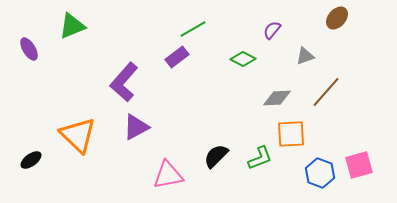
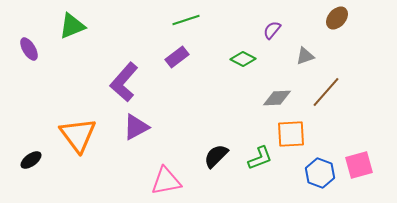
green line: moved 7 px left, 9 px up; rotated 12 degrees clockwise
orange triangle: rotated 9 degrees clockwise
pink triangle: moved 2 px left, 6 px down
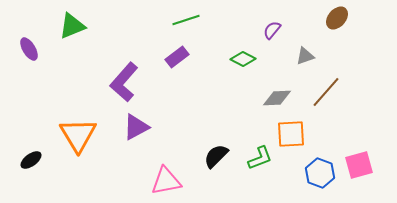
orange triangle: rotated 6 degrees clockwise
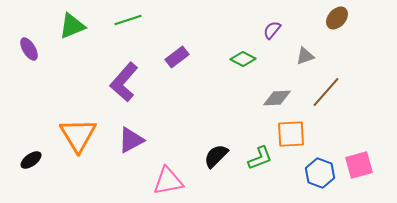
green line: moved 58 px left
purple triangle: moved 5 px left, 13 px down
pink triangle: moved 2 px right
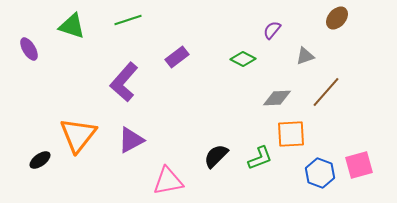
green triangle: rotated 40 degrees clockwise
orange triangle: rotated 9 degrees clockwise
black ellipse: moved 9 px right
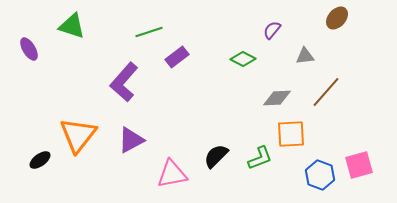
green line: moved 21 px right, 12 px down
gray triangle: rotated 12 degrees clockwise
blue hexagon: moved 2 px down
pink triangle: moved 4 px right, 7 px up
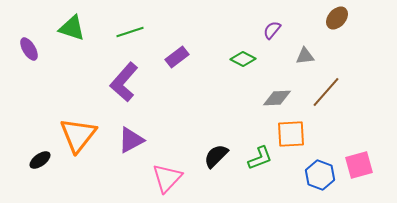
green triangle: moved 2 px down
green line: moved 19 px left
pink triangle: moved 5 px left, 4 px down; rotated 36 degrees counterclockwise
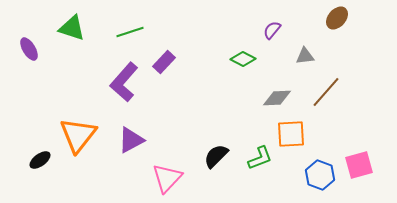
purple rectangle: moved 13 px left, 5 px down; rotated 10 degrees counterclockwise
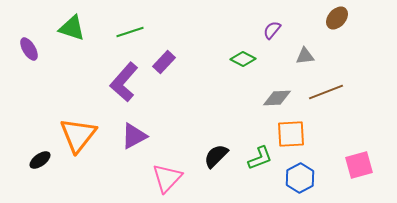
brown line: rotated 28 degrees clockwise
purple triangle: moved 3 px right, 4 px up
blue hexagon: moved 20 px left, 3 px down; rotated 12 degrees clockwise
